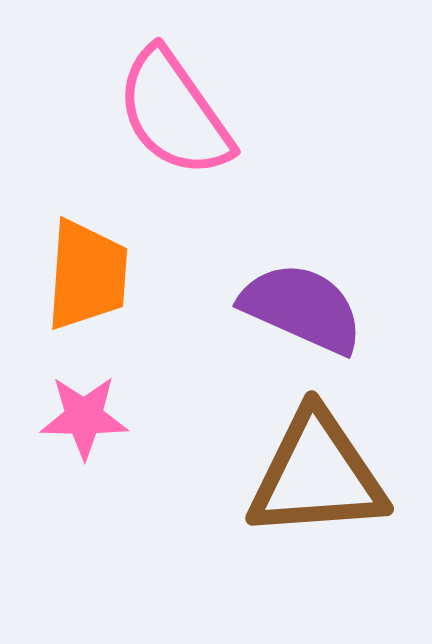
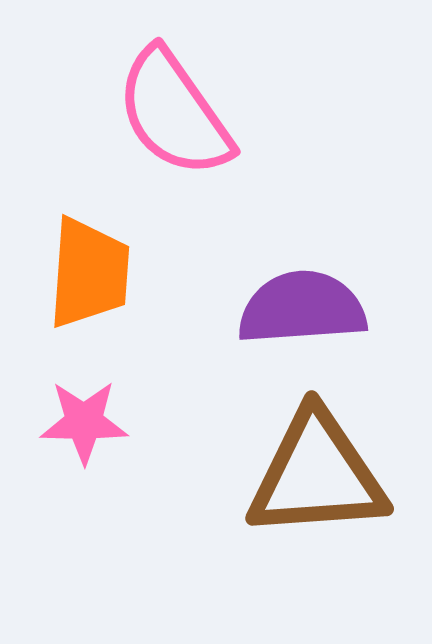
orange trapezoid: moved 2 px right, 2 px up
purple semicircle: rotated 28 degrees counterclockwise
pink star: moved 5 px down
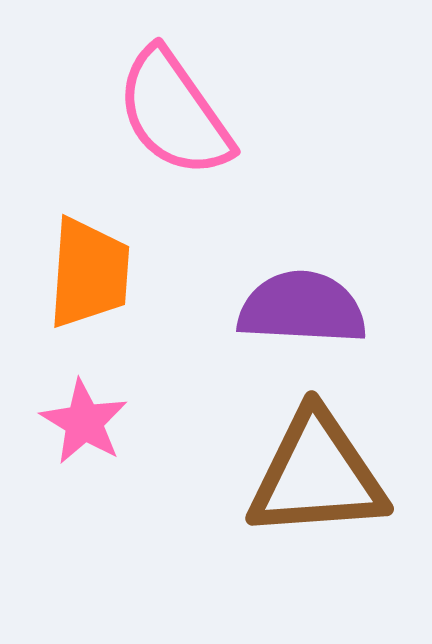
purple semicircle: rotated 7 degrees clockwise
pink star: rotated 30 degrees clockwise
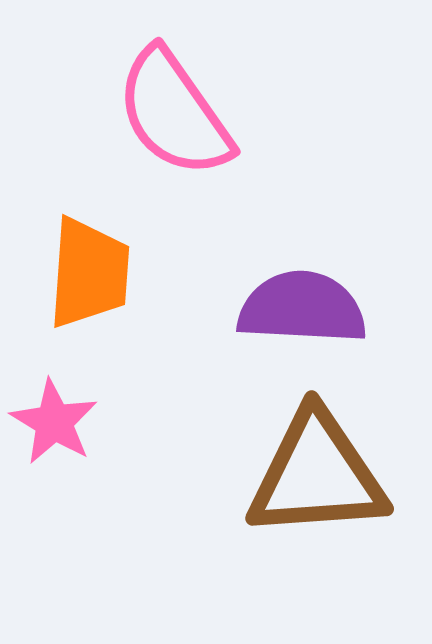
pink star: moved 30 px left
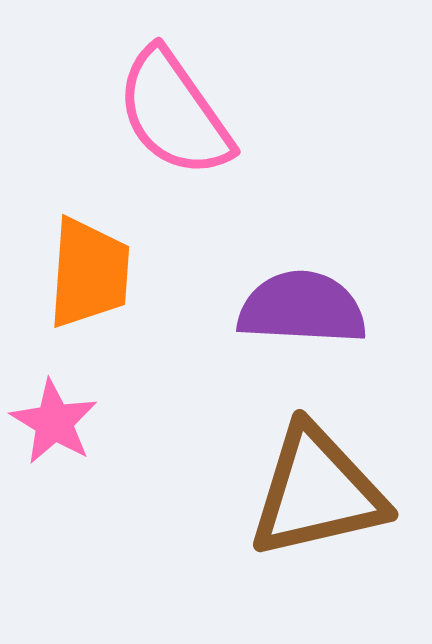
brown triangle: moved 17 px down; rotated 9 degrees counterclockwise
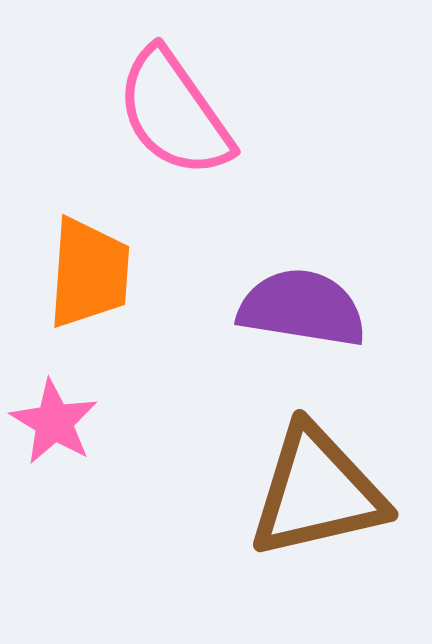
purple semicircle: rotated 6 degrees clockwise
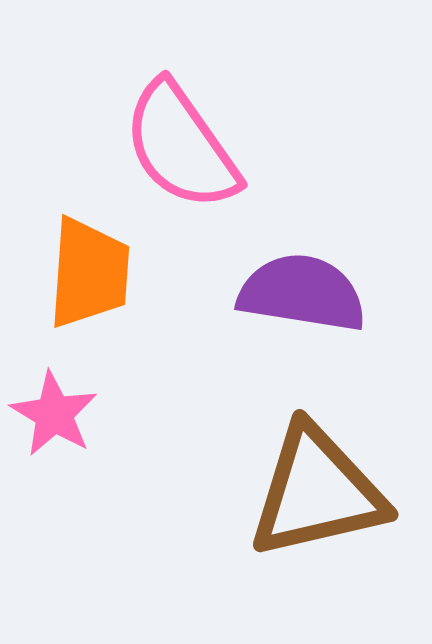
pink semicircle: moved 7 px right, 33 px down
purple semicircle: moved 15 px up
pink star: moved 8 px up
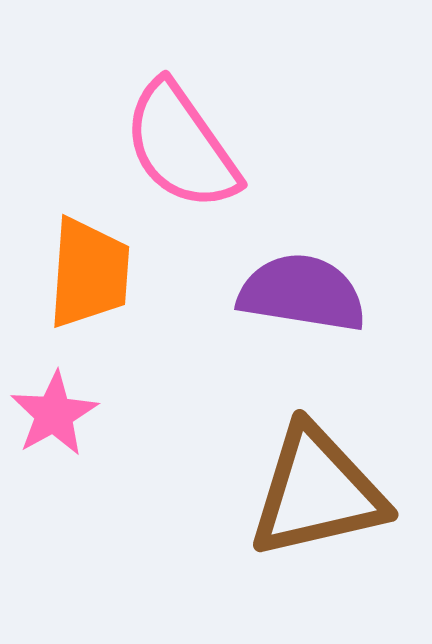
pink star: rotated 12 degrees clockwise
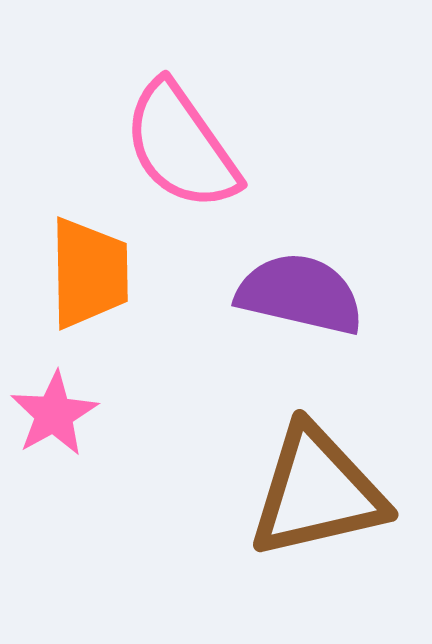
orange trapezoid: rotated 5 degrees counterclockwise
purple semicircle: moved 2 px left, 1 px down; rotated 4 degrees clockwise
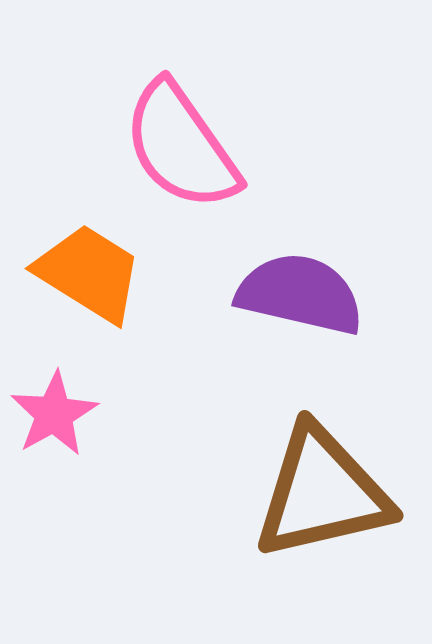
orange trapezoid: rotated 57 degrees counterclockwise
brown triangle: moved 5 px right, 1 px down
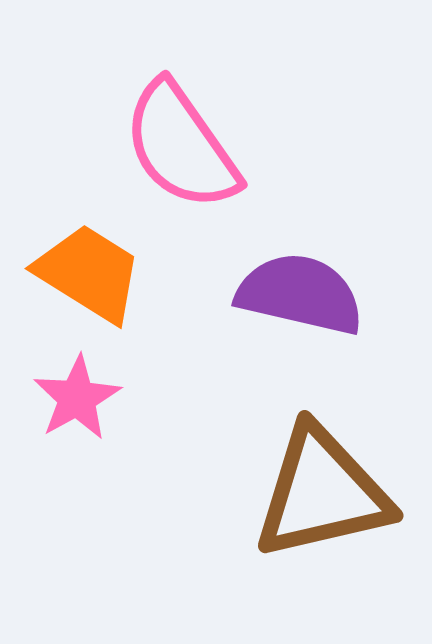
pink star: moved 23 px right, 16 px up
